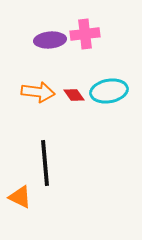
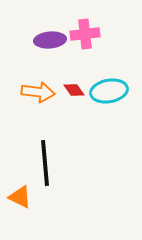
red diamond: moved 5 px up
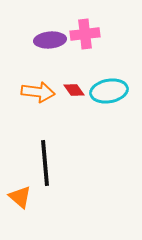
orange triangle: rotated 15 degrees clockwise
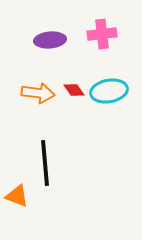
pink cross: moved 17 px right
orange arrow: moved 1 px down
orange triangle: moved 3 px left, 1 px up; rotated 20 degrees counterclockwise
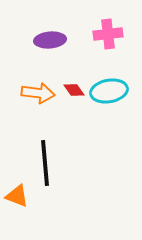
pink cross: moved 6 px right
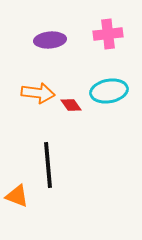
red diamond: moved 3 px left, 15 px down
black line: moved 3 px right, 2 px down
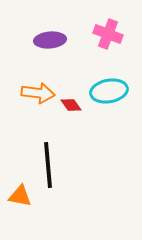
pink cross: rotated 28 degrees clockwise
orange triangle: moved 3 px right; rotated 10 degrees counterclockwise
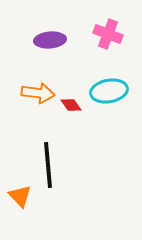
orange triangle: rotated 35 degrees clockwise
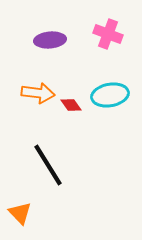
cyan ellipse: moved 1 px right, 4 px down
black line: rotated 27 degrees counterclockwise
orange triangle: moved 17 px down
